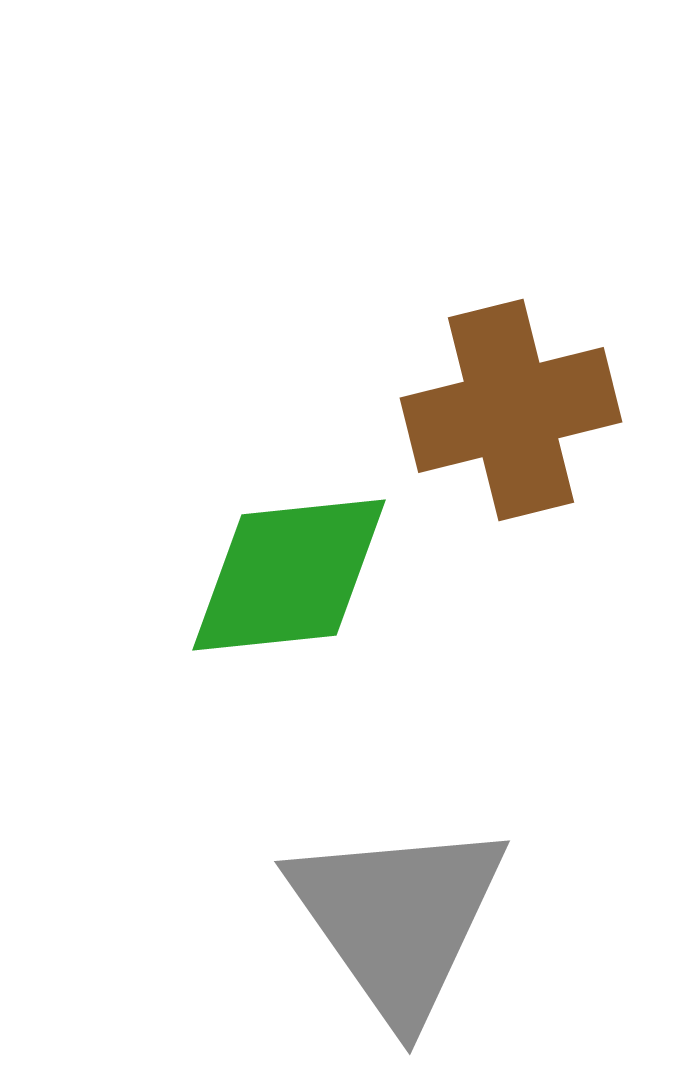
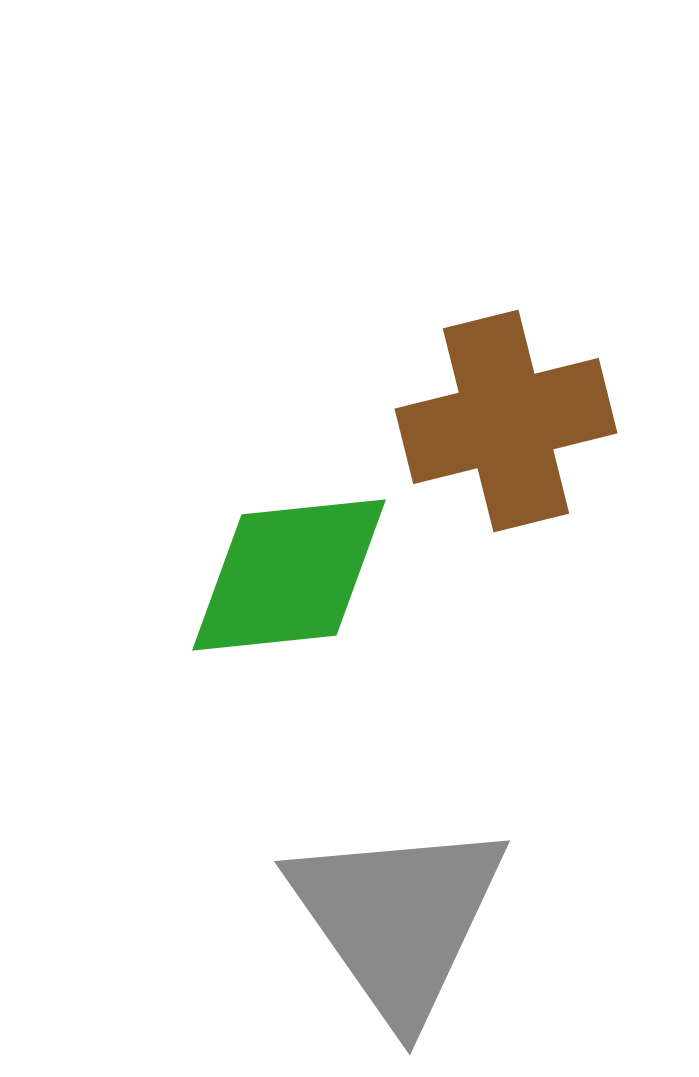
brown cross: moved 5 px left, 11 px down
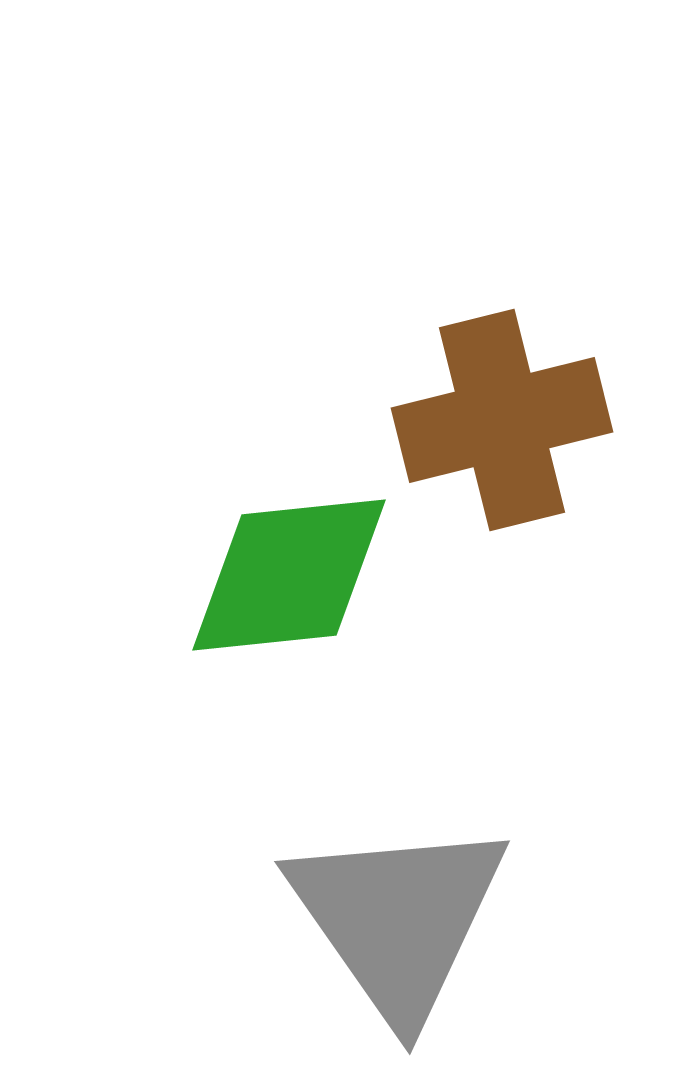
brown cross: moved 4 px left, 1 px up
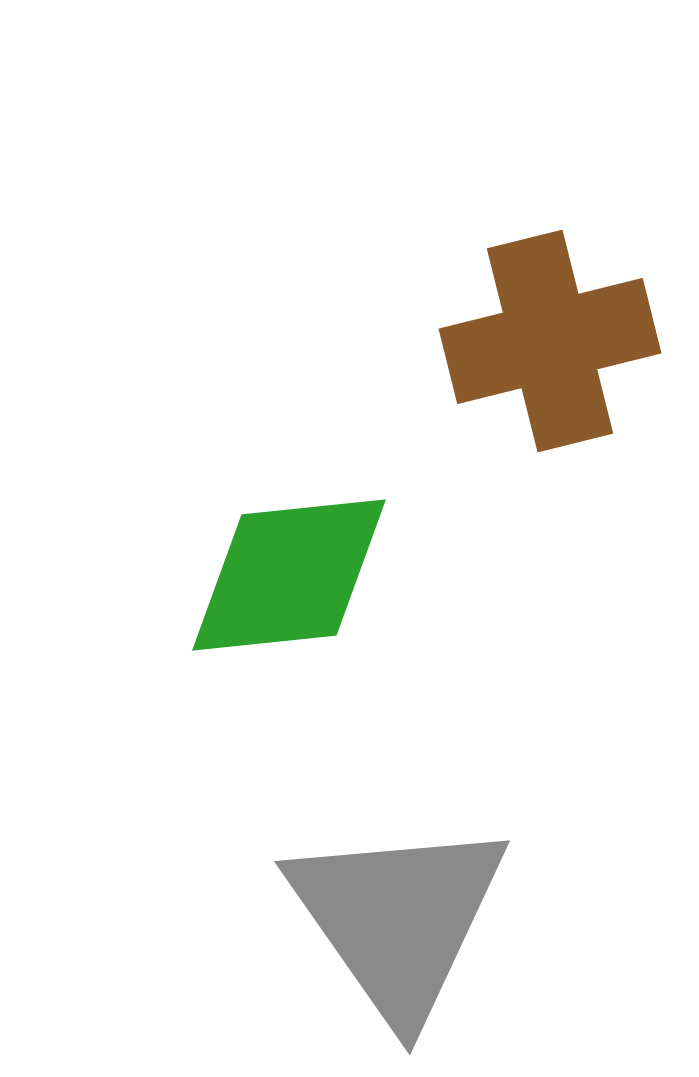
brown cross: moved 48 px right, 79 px up
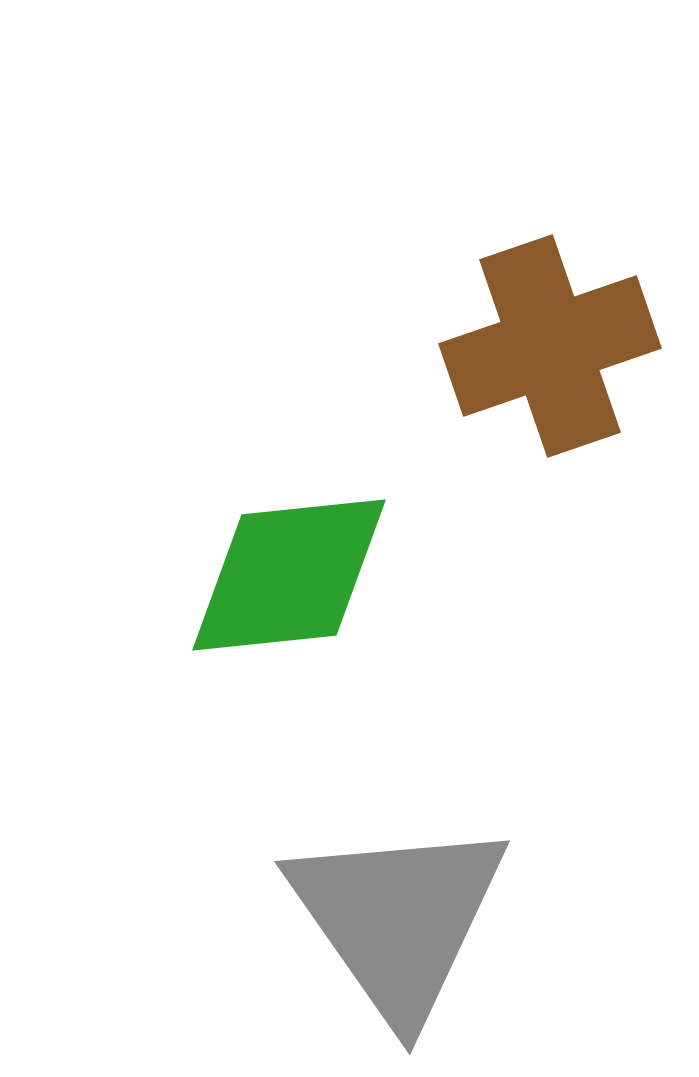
brown cross: moved 5 px down; rotated 5 degrees counterclockwise
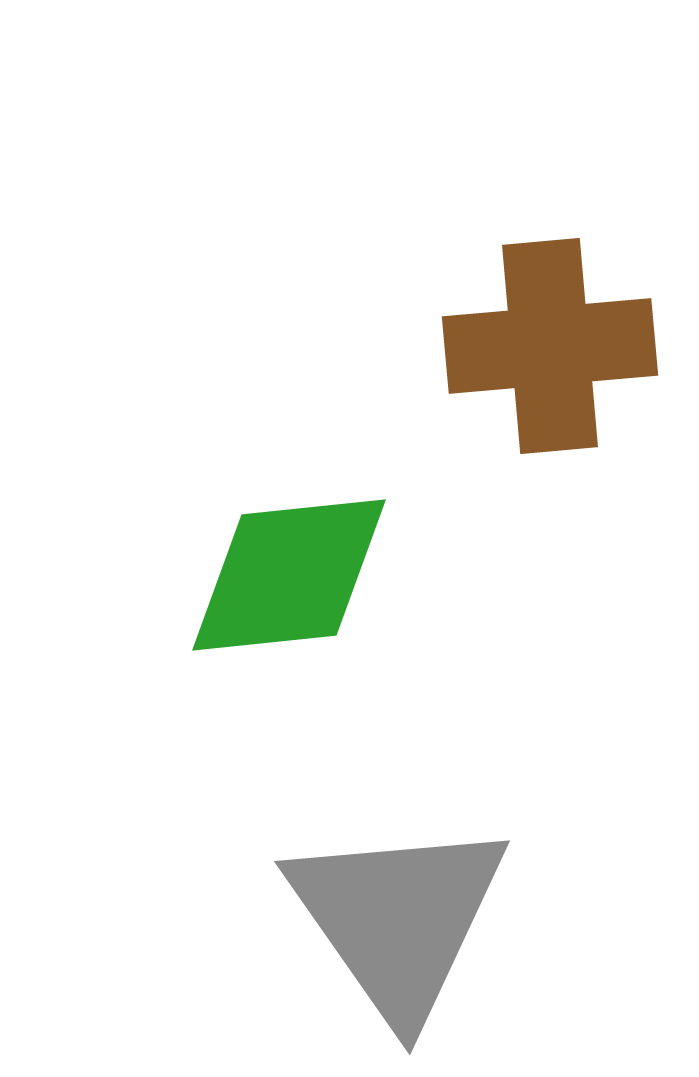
brown cross: rotated 14 degrees clockwise
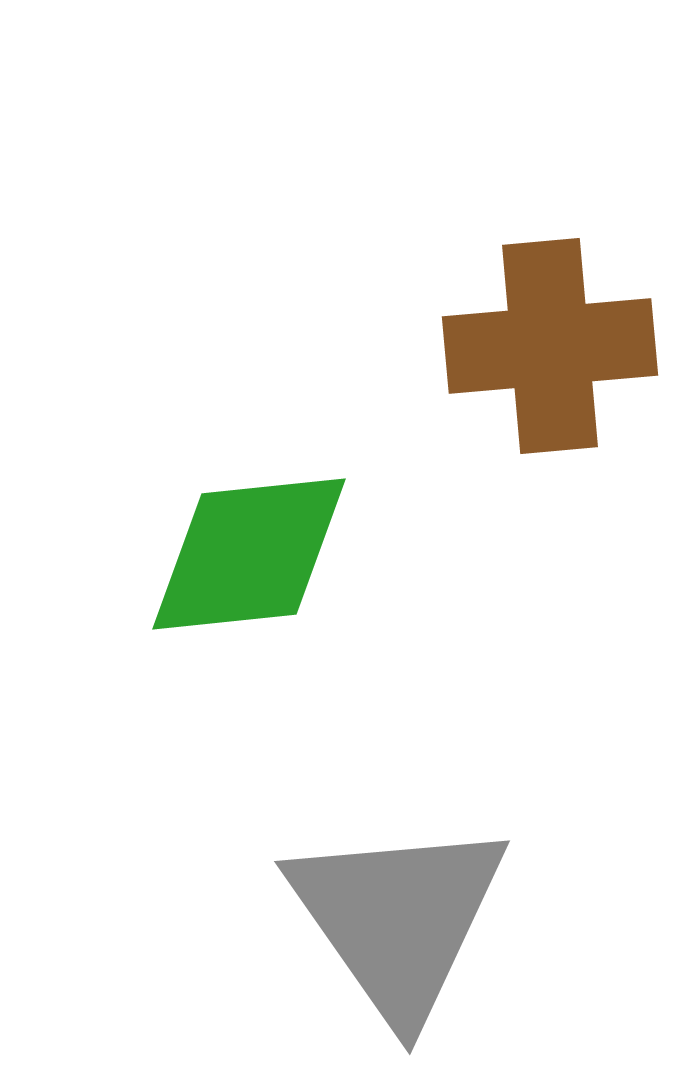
green diamond: moved 40 px left, 21 px up
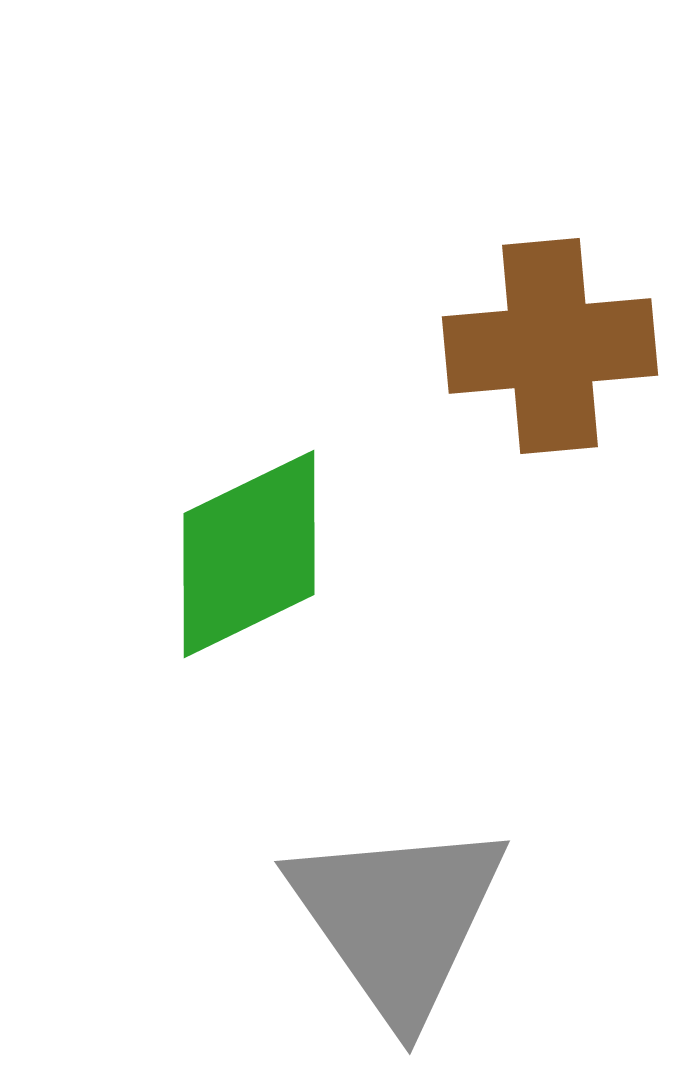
green diamond: rotated 20 degrees counterclockwise
